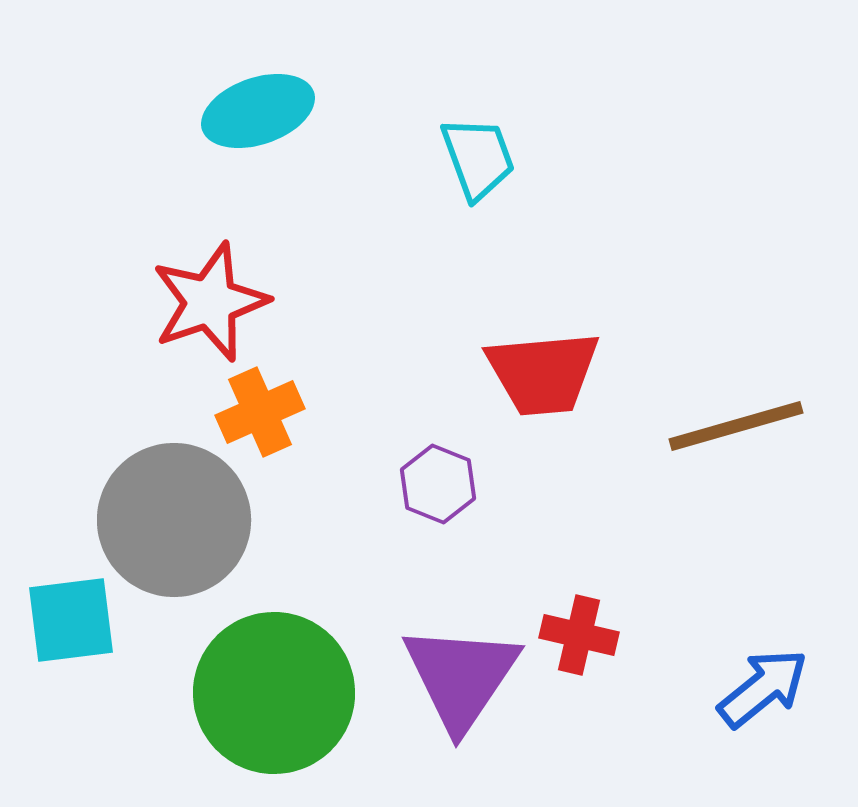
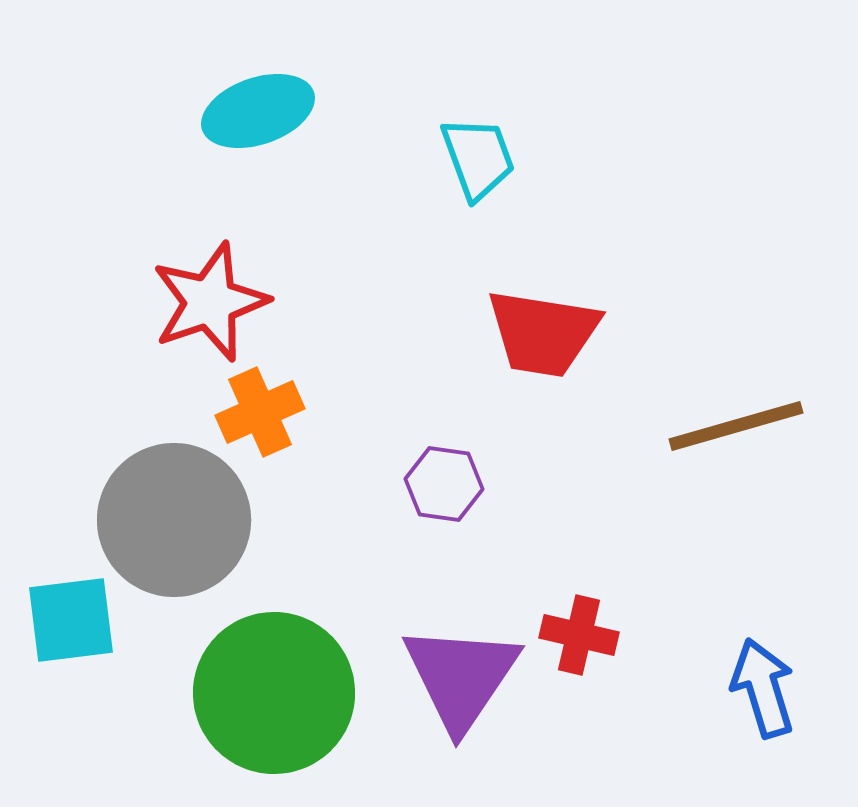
red trapezoid: moved 40 px up; rotated 14 degrees clockwise
purple hexagon: moved 6 px right; rotated 14 degrees counterclockwise
blue arrow: rotated 68 degrees counterclockwise
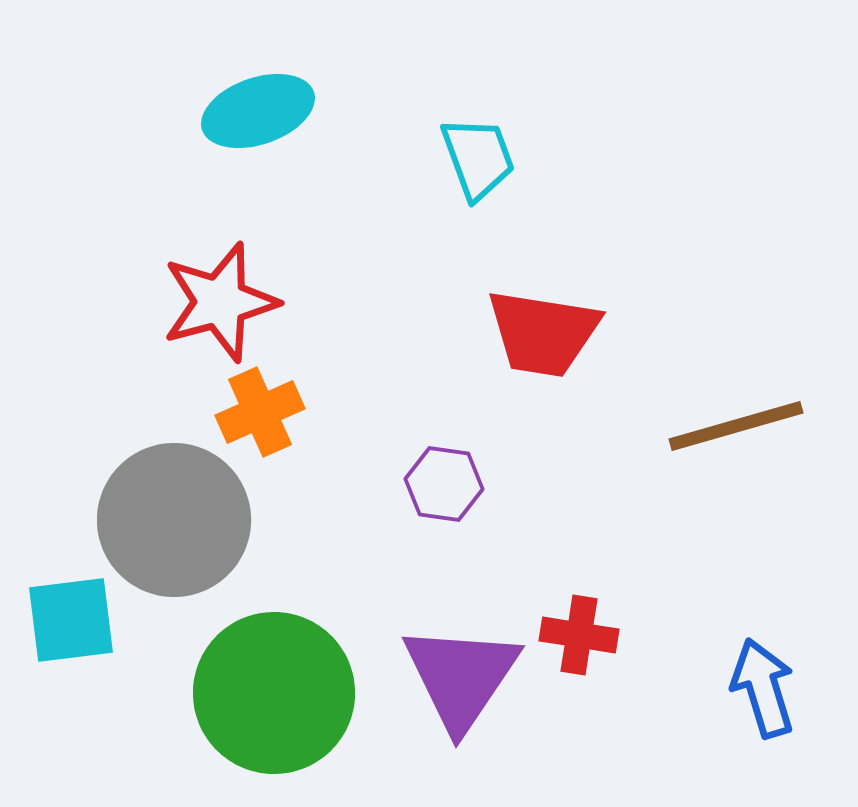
red star: moved 10 px right; rotated 4 degrees clockwise
red cross: rotated 4 degrees counterclockwise
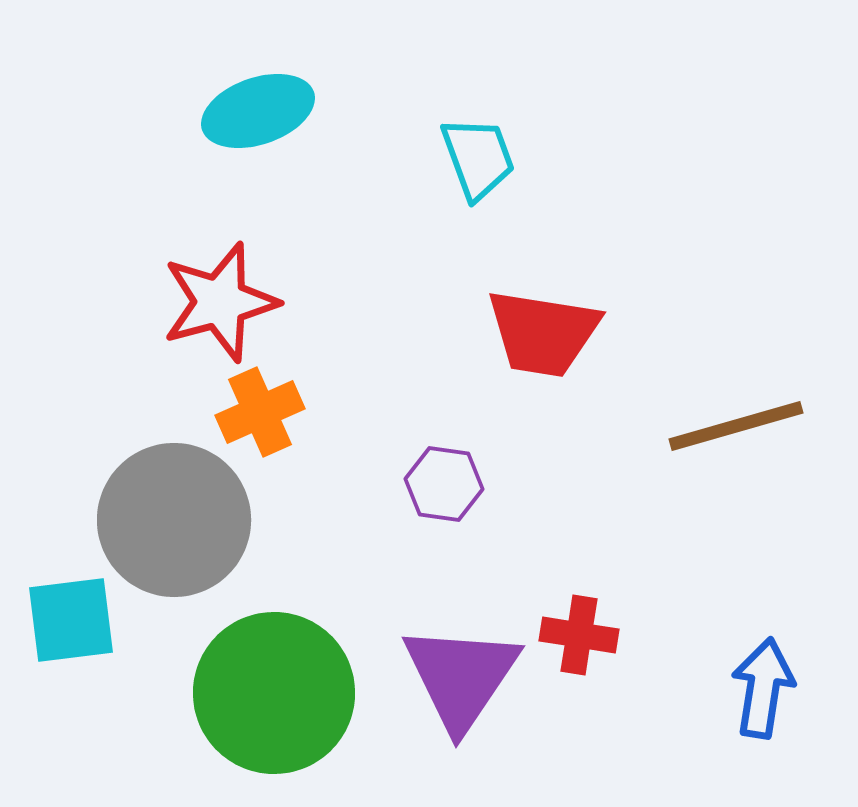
blue arrow: rotated 26 degrees clockwise
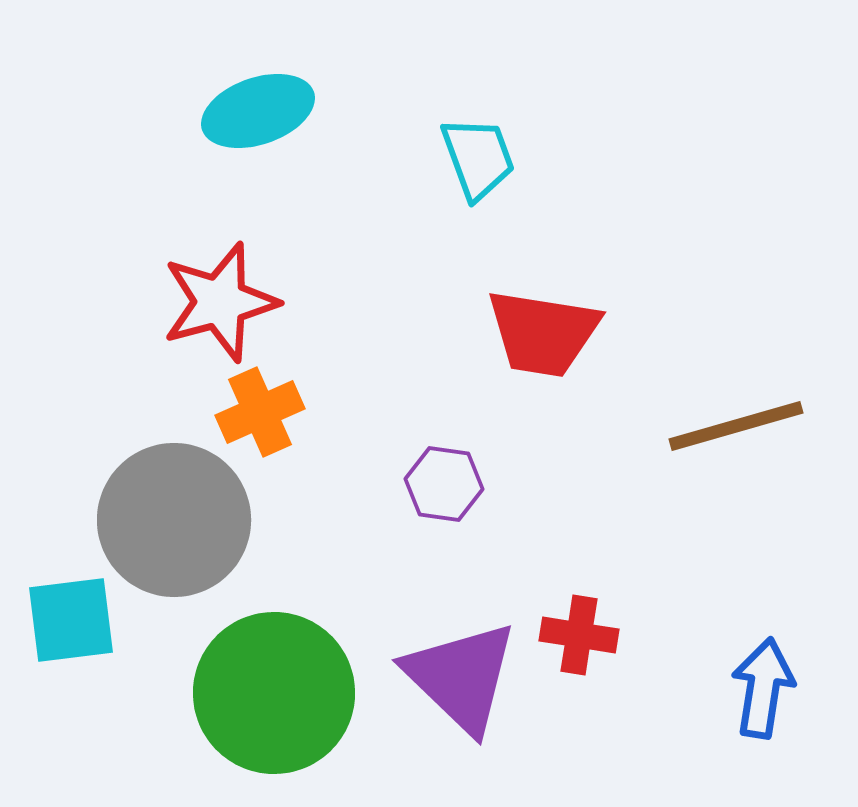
purple triangle: rotated 20 degrees counterclockwise
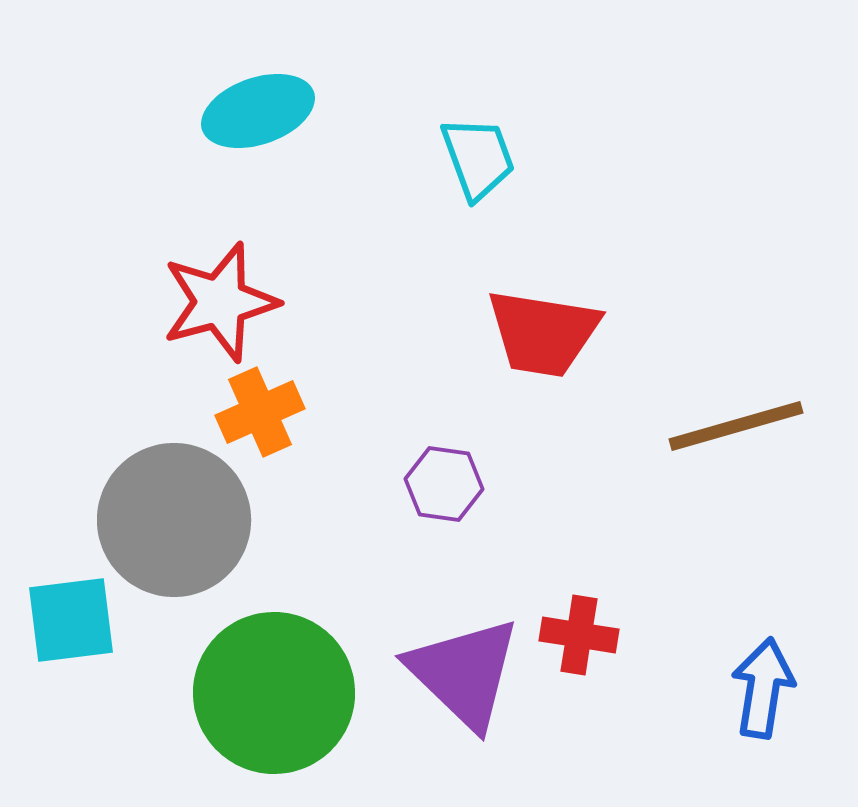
purple triangle: moved 3 px right, 4 px up
